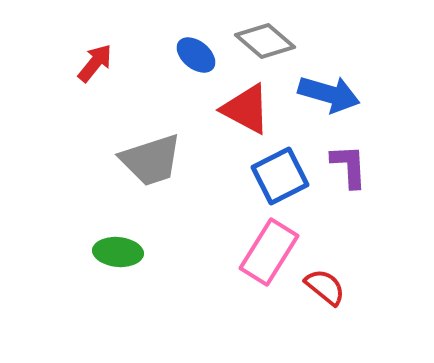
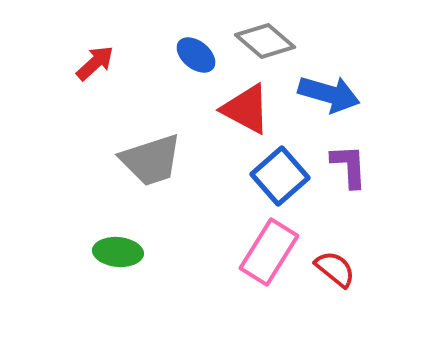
red arrow: rotated 9 degrees clockwise
blue square: rotated 14 degrees counterclockwise
red semicircle: moved 10 px right, 18 px up
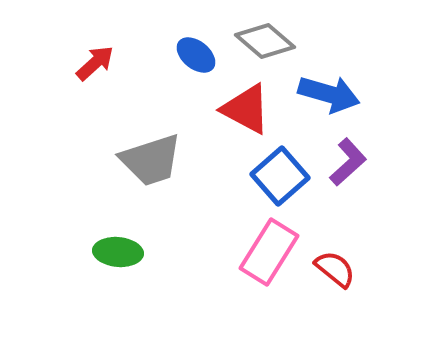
purple L-shape: moved 1 px left, 4 px up; rotated 51 degrees clockwise
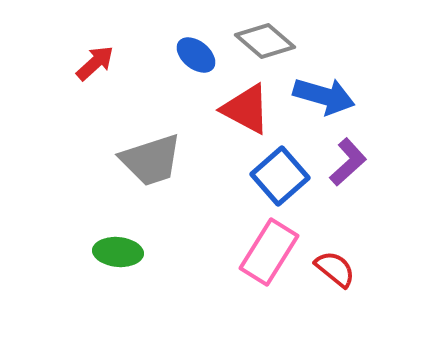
blue arrow: moved 5 px left, 2 px down
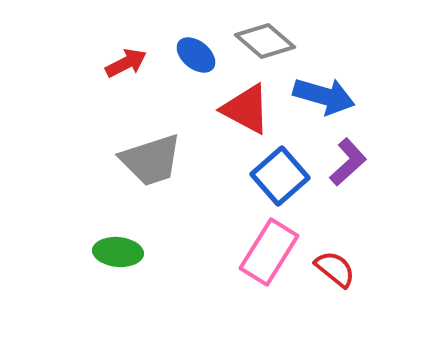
red arrow: moved 31 px right; rotated 15 degrees clockwise
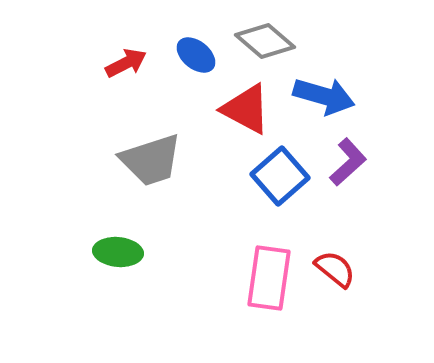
pink rectangle: moved 26 px down; rotated 24 degrees counterclockwise
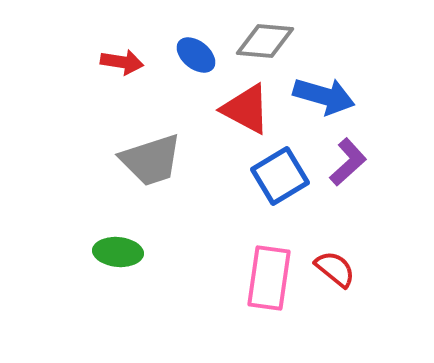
gray diamond: rotated 36 degrees counterclockwise
red arrow: moved 4 px left, 1 px up; rotated 36 degrees clockwise
blue square: rotated 10 degrees clockwise
